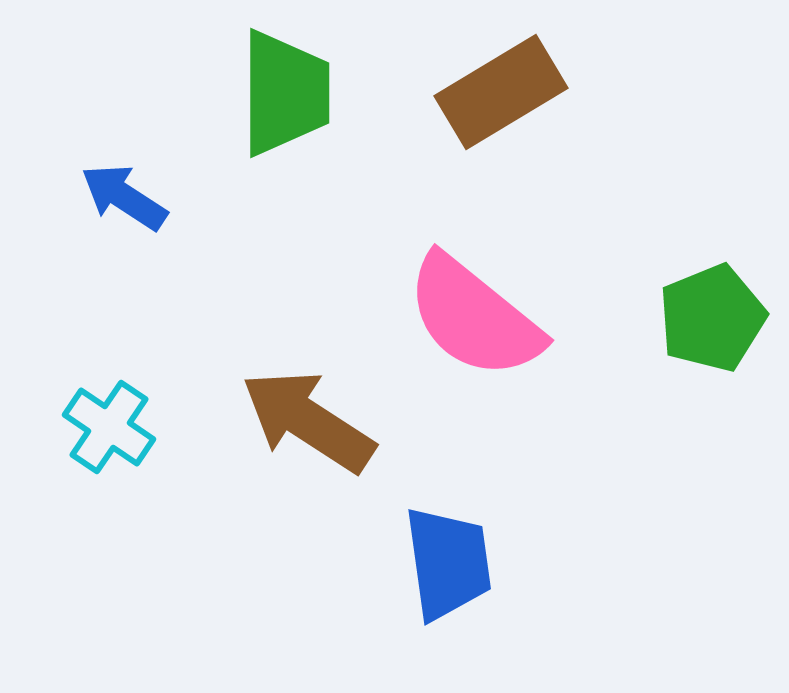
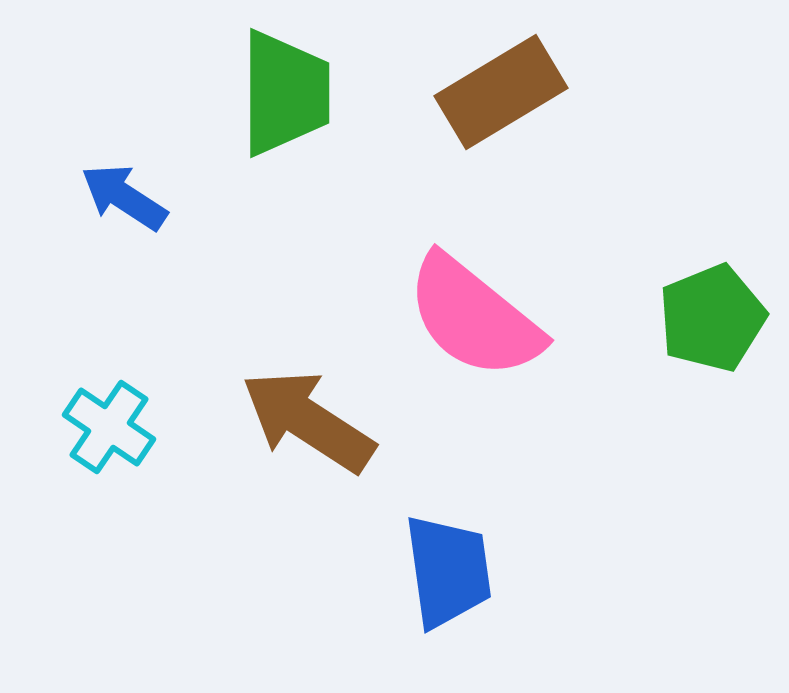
blue trapezoid: moved 8 px down
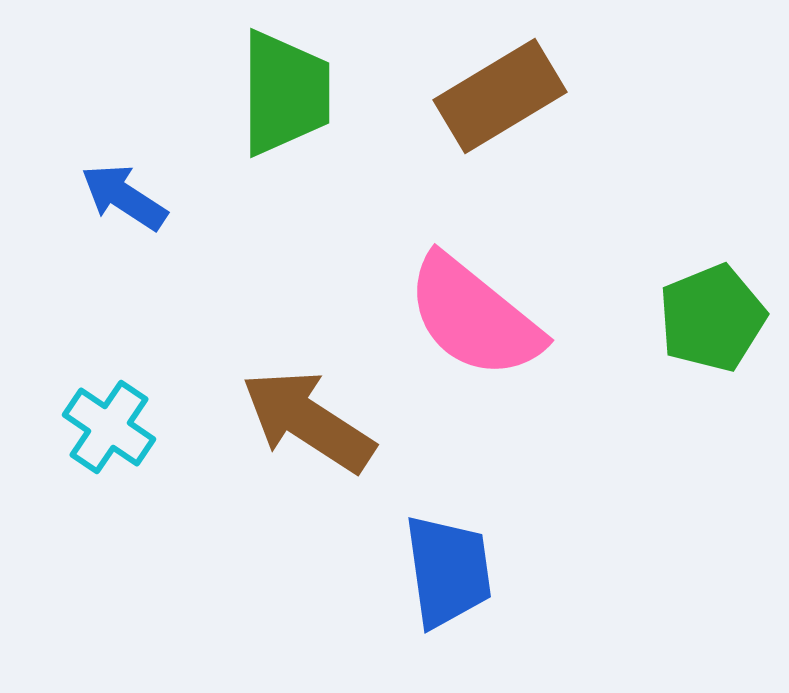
brown rectangle: moved 1 px left, 4 px down
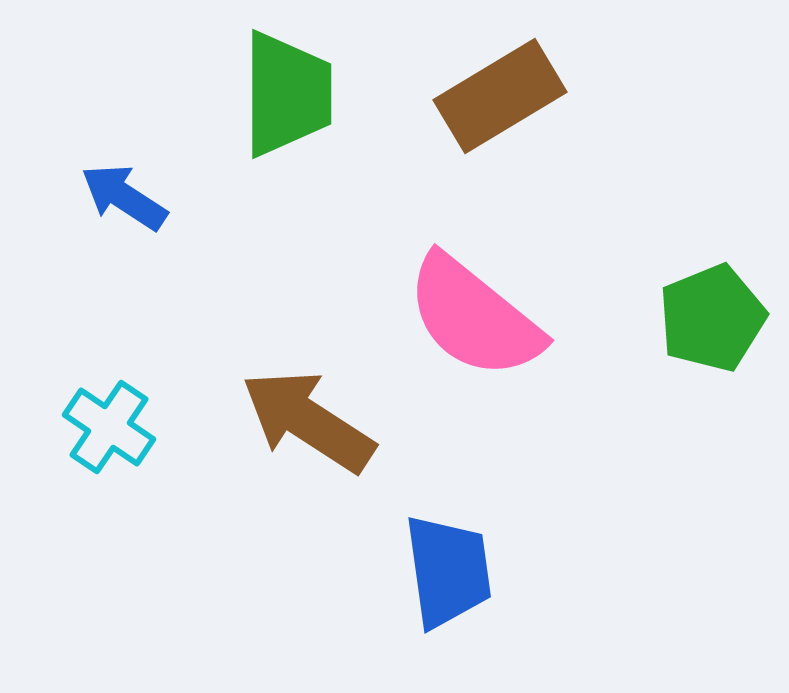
green trapezoid: moved 2 px right, 1 px down
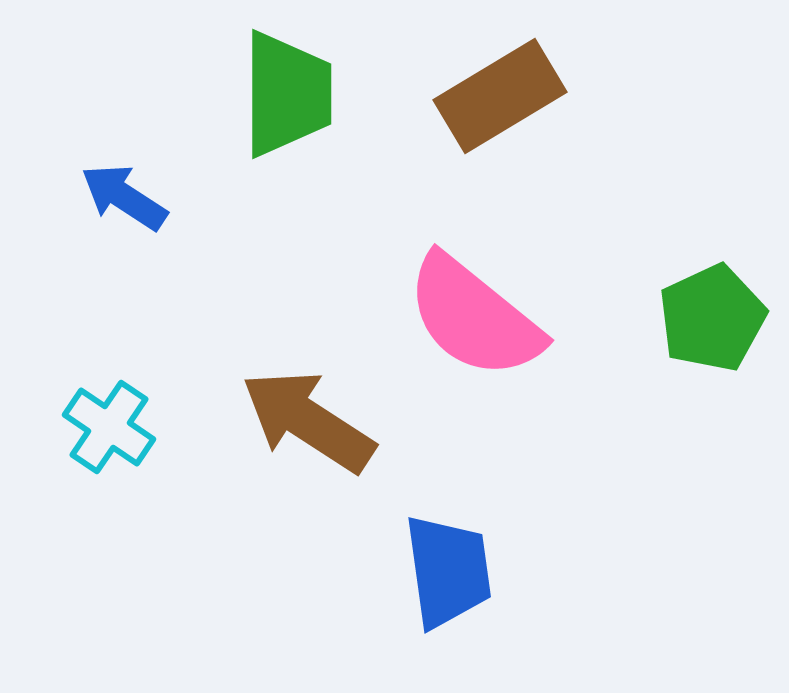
green pentagon: rotated 3 degrees counterclockwise
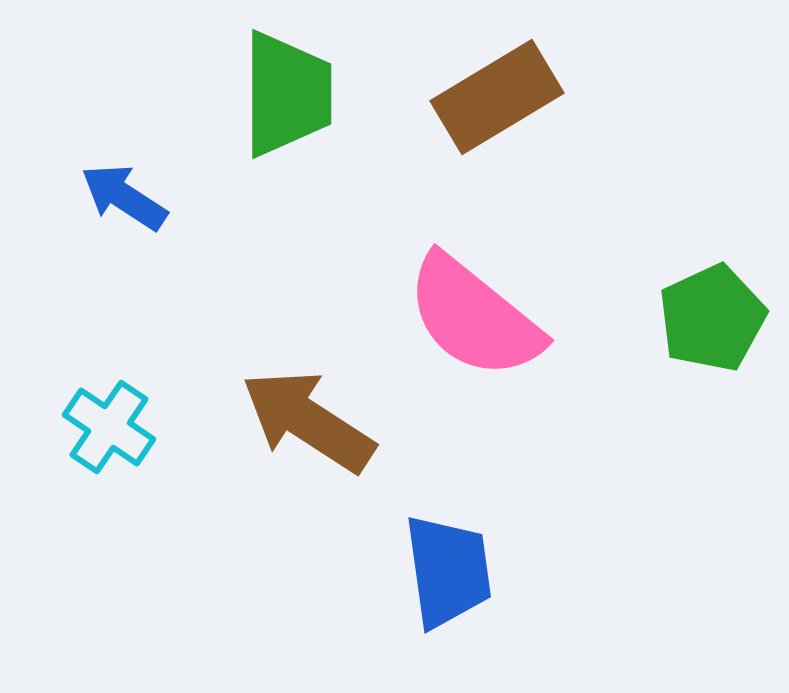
brown rectangle: moved 3 px left, 1 px down
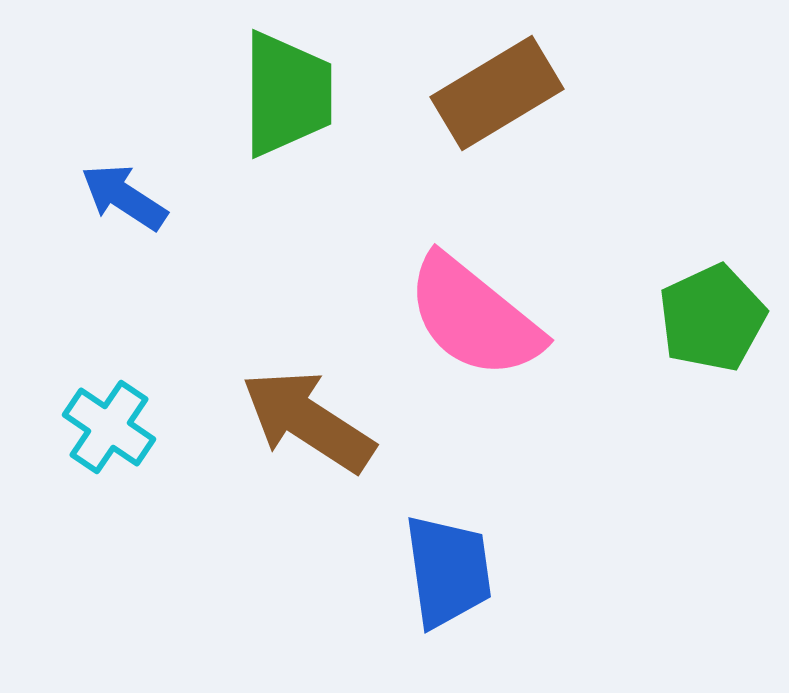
brown rectangle: moved 4 px up
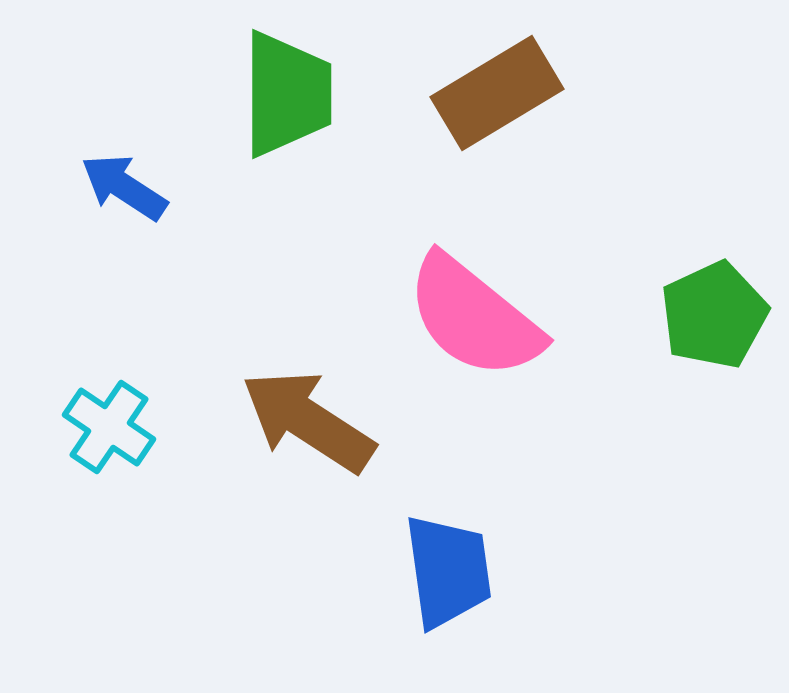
blue arrow: moved 10 px up
green pentagon: moved 2 px right, 3 px up
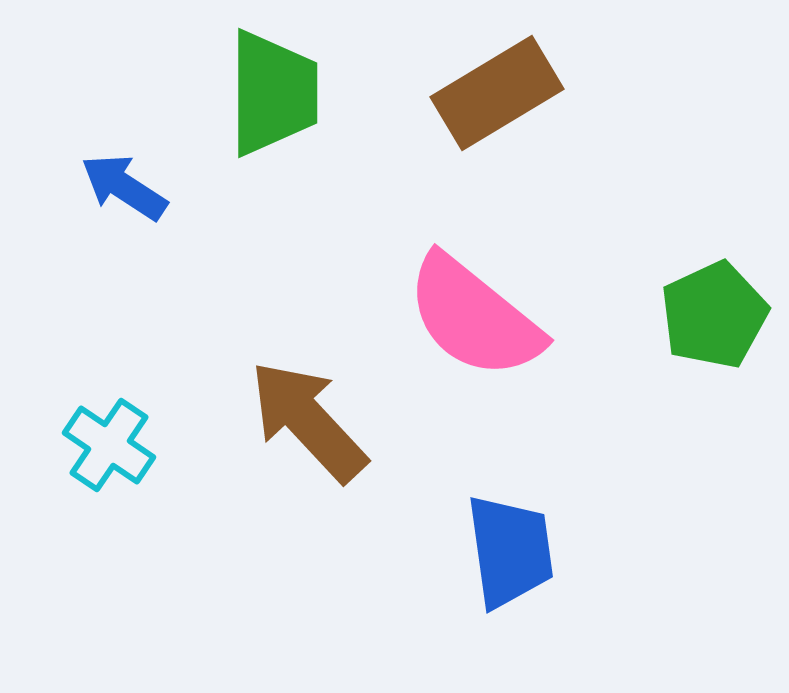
green trapezoid: moved 14 px left, 1 px up
brown arrow: rotated 14 degrees clockwise
cyan cross: moved 18 px down
blue trapezoid: moved 62 px right, 20 px up
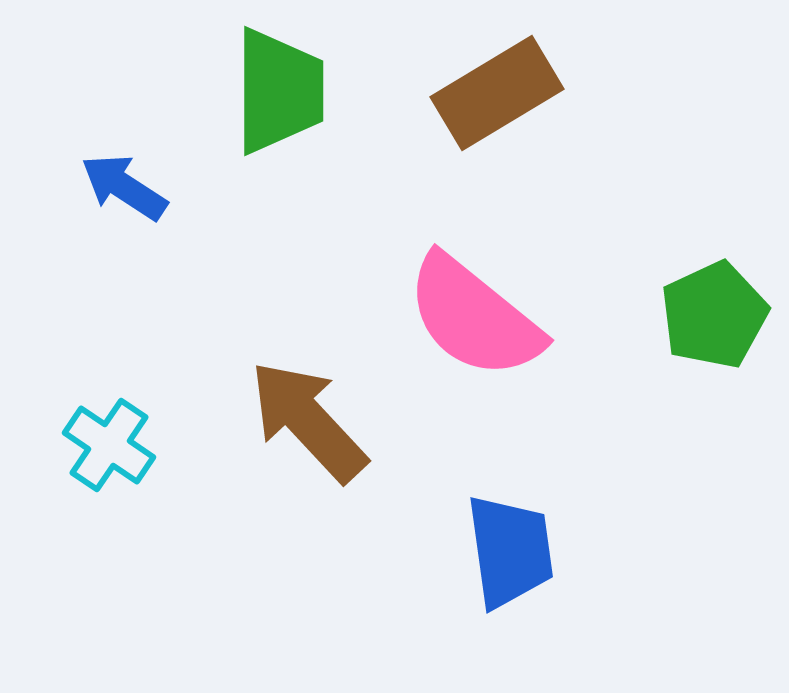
green trapezoid: moved 6 px right, 2 px up
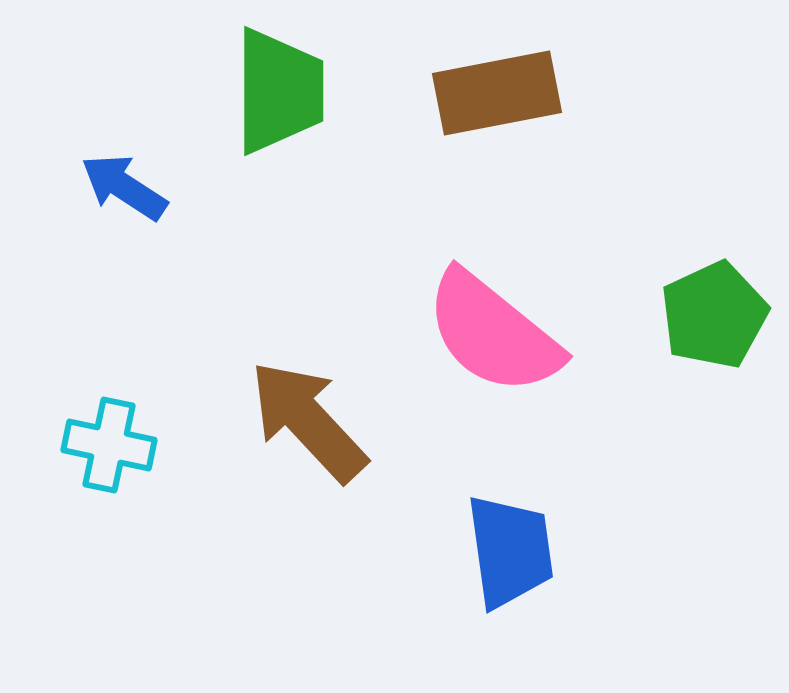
brown rectangle: rotated 20 degrees clockwise
pink semicircle: moved 19 px right, 16 px down
cyan cross: rotated 22 degrees counterclockwise
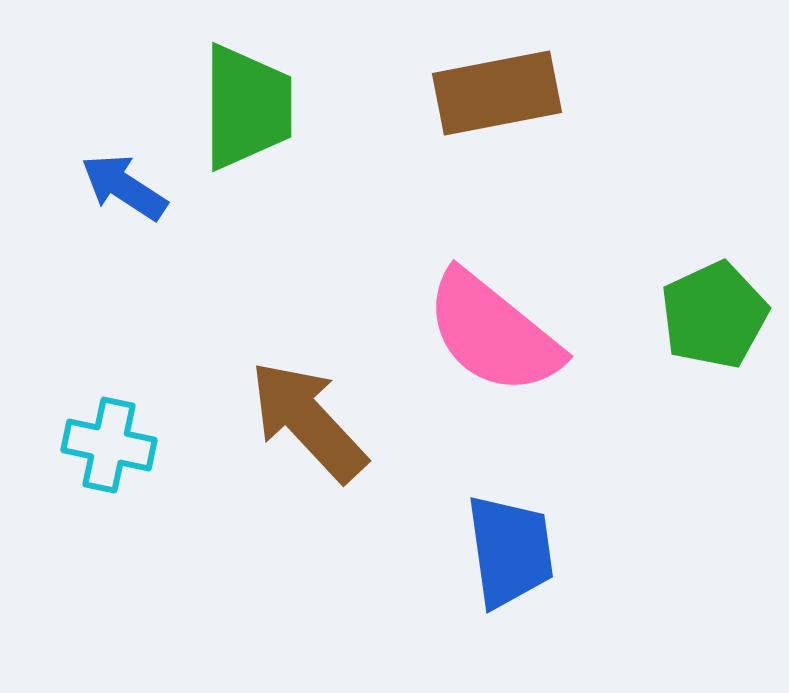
green trapezoid: moved 32 px left, 16 px down
